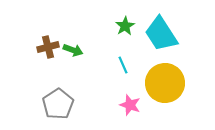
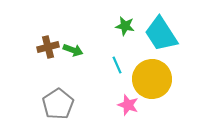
green star: rotated 30 degrees counterclockwise
cyan line: moved 6 px left
yellow circle: moved 13 px left, 4 px up
pink star: moved 2 px left
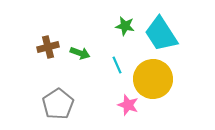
green arrow: moved 7 px right, 3 px down
yellow circle: moved 1 px right
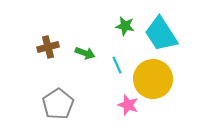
green arrow: moved 5 px right
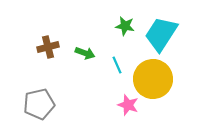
cyan trapezoid: rotated 66 degrees clockwise
gray pentagon: moved 19 px left; rotated 20 degrees clockwise
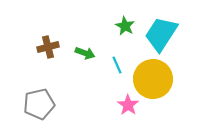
green star: rotated 18 degrees clockwise
pink star: rotated 15 degrees clockwise
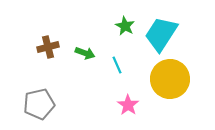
yellow circle: moved 17 px right
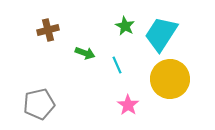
brown cross: moved 17 px up
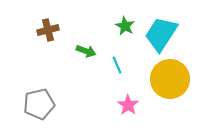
green arrow: moved 1 px right, 2 px up
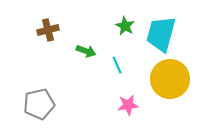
cyan trapezoid: rotated 18 degrees counterclockwise
pink star: rotated 30 degrees clockwise
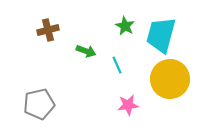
cyan trapezoid: moved 1 px down
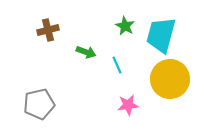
green arrow: moved 1 px down
